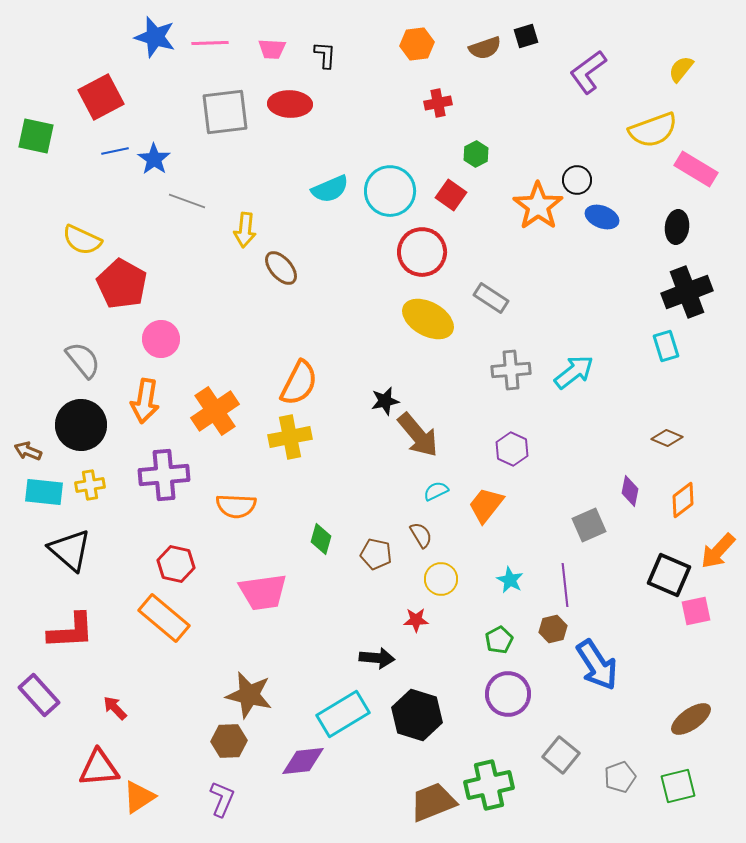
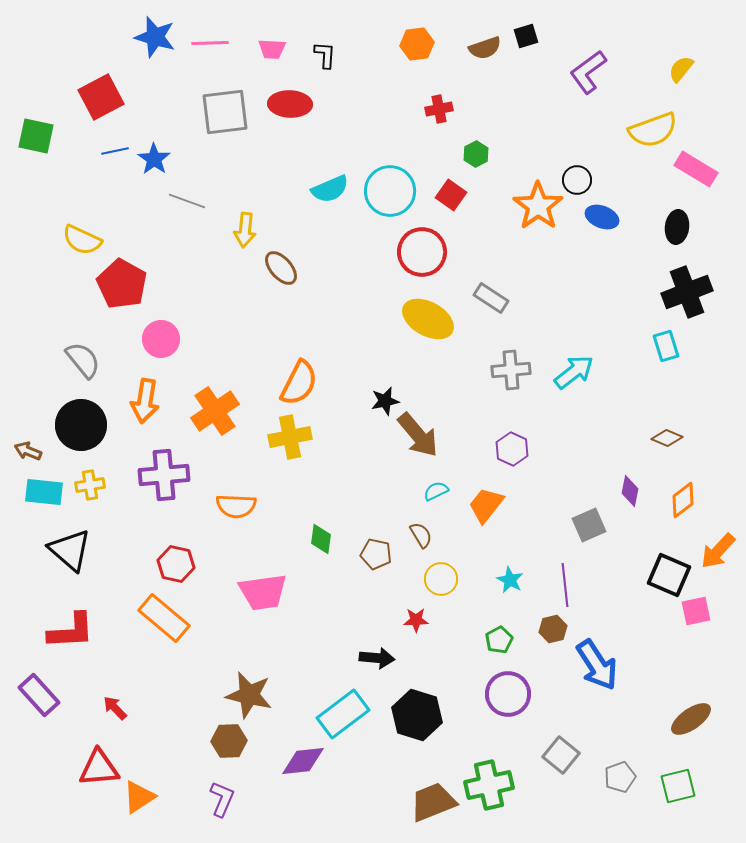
red cross at (438, 103): moved 1 px right, 6 px down
green diamond at (321, 539): rotated 8 degrees counterclockwise
cyan rectangle at (343, 714): rotated 6 degrees counterclockwise
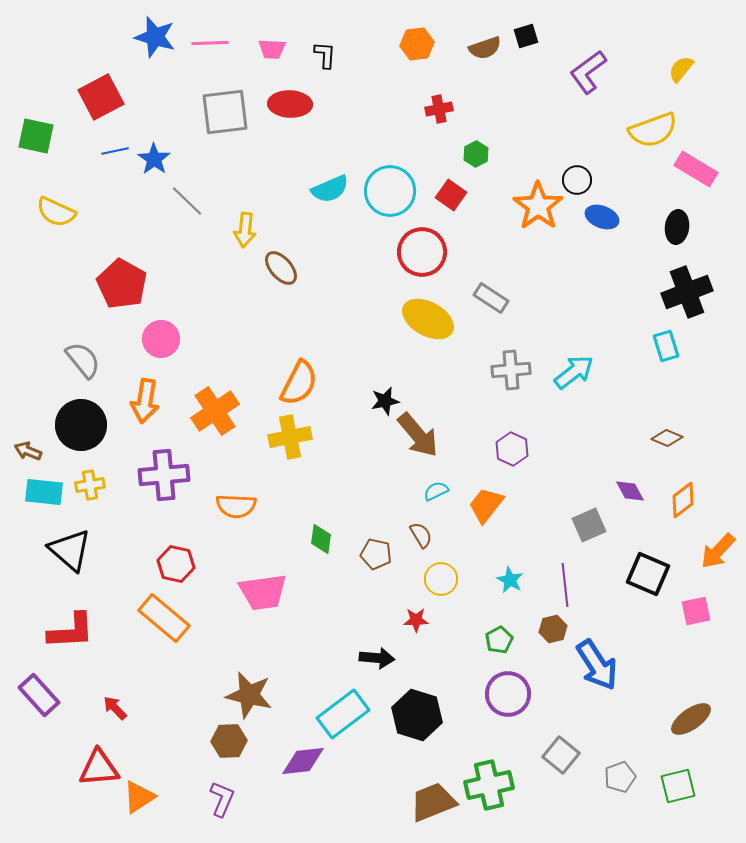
gray line at (187, 201): rotated 24 degrees clockwise
yellow semicircle at (82, 240): moved 26 px left, 28 px up
purple diamond at (630, 491): rotated 40 degrees counterclockwise
black square at (669, 575): moved 21 px left, 1 px up
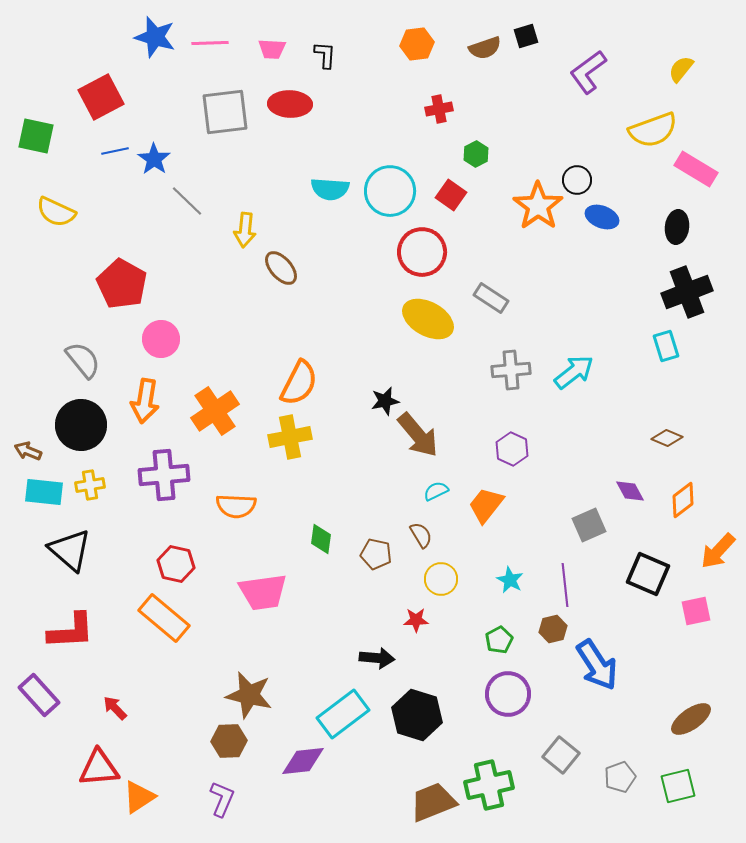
cyan semicircle at (330, 189): rotated 27 degrees clockwise
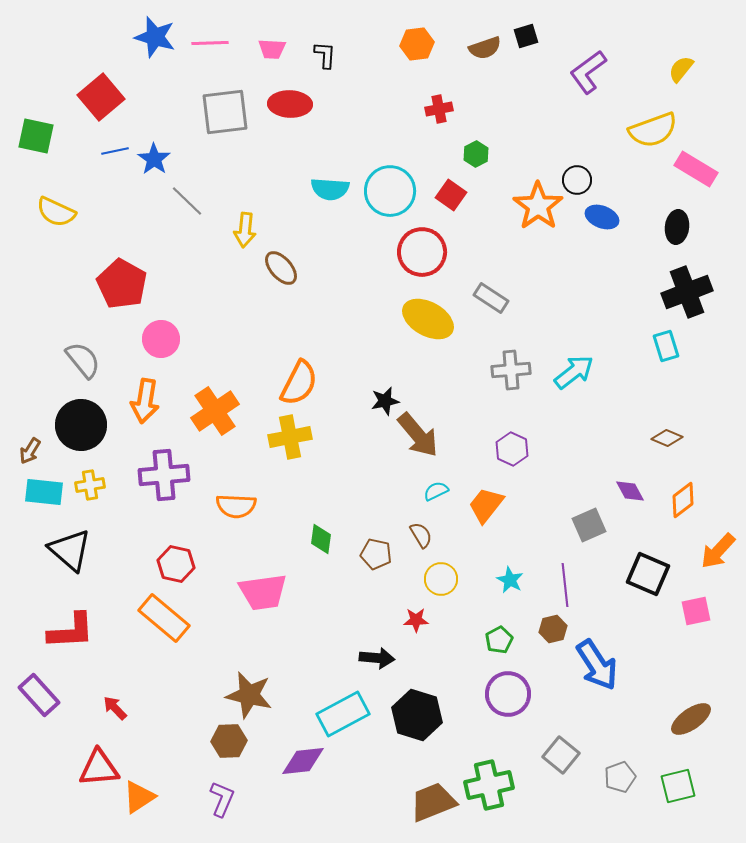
red square at (101, 97): rotated 12 degrees counterclockwise
brown arrow at (28, 451): moved 2 px right; rotated 80 degrees counterclockwise
cyan rectangle at (343, 714): rotated 9 degrees clockwise
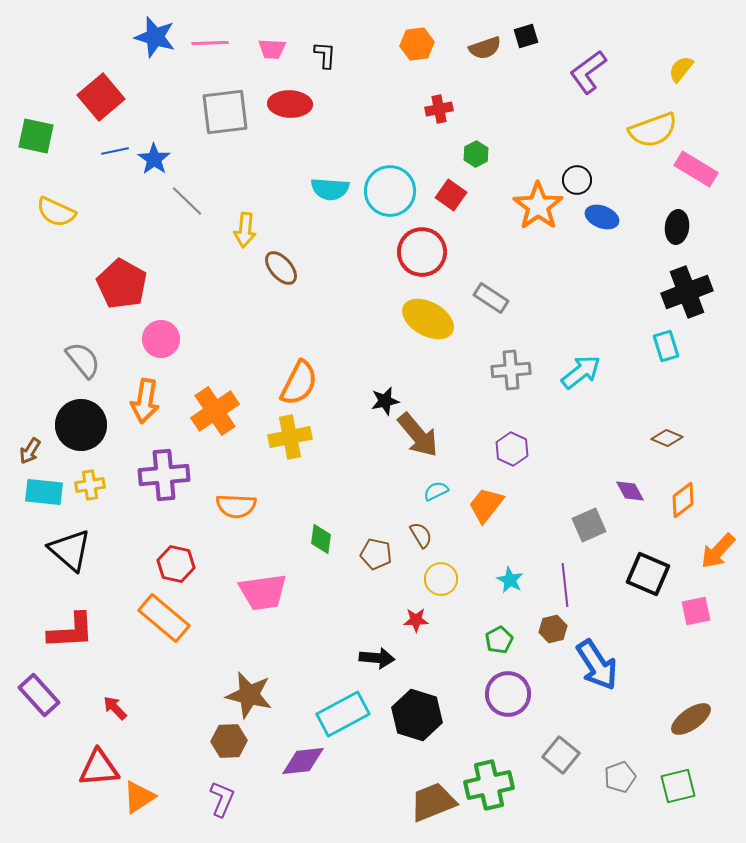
cyan arrow at (574, 372): moved 7 px right
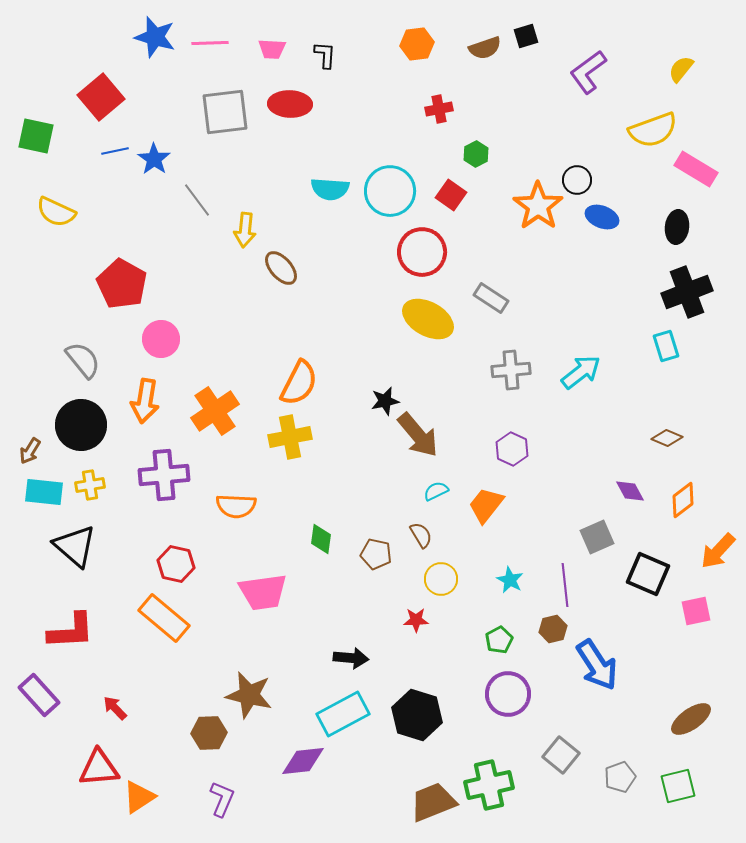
gray line at (187, 201): moved 10 px right, 1 px up; rotated 9 degrees clockwise
gray square at (589, 525): moved 8 px right, 12 px down
black triangle at (70, 550): moved 5 px right, 4 px up
black arrow at (377, 658): moved 26 px left
brown hexagon at (229, 741): moved 20 px left, 8 px up
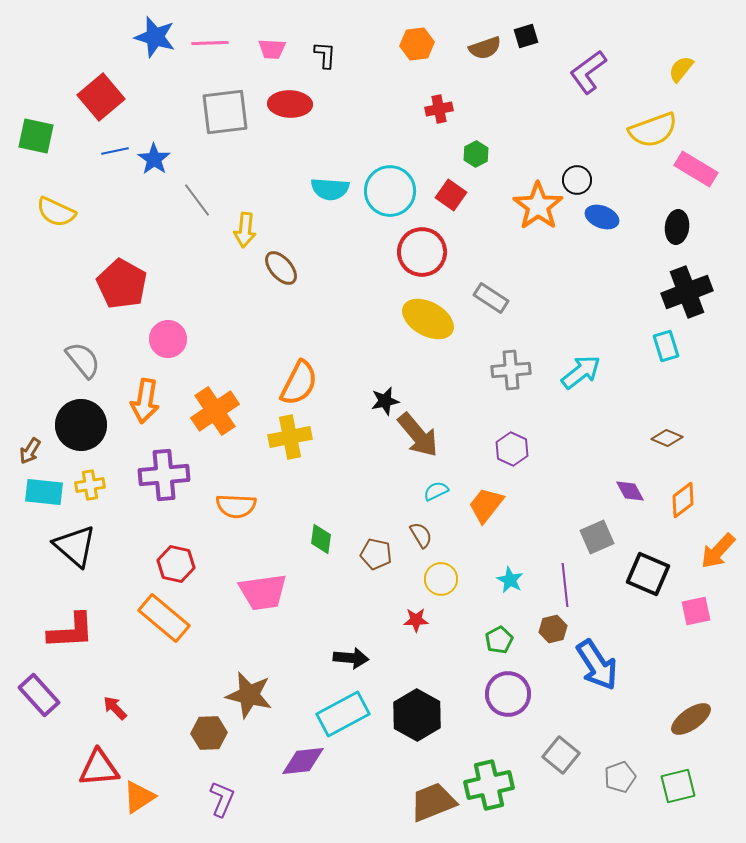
pink circle at (161, 339): moved 7 px right
black hexagon at (417, 715): rotated 12 degrees clockwise
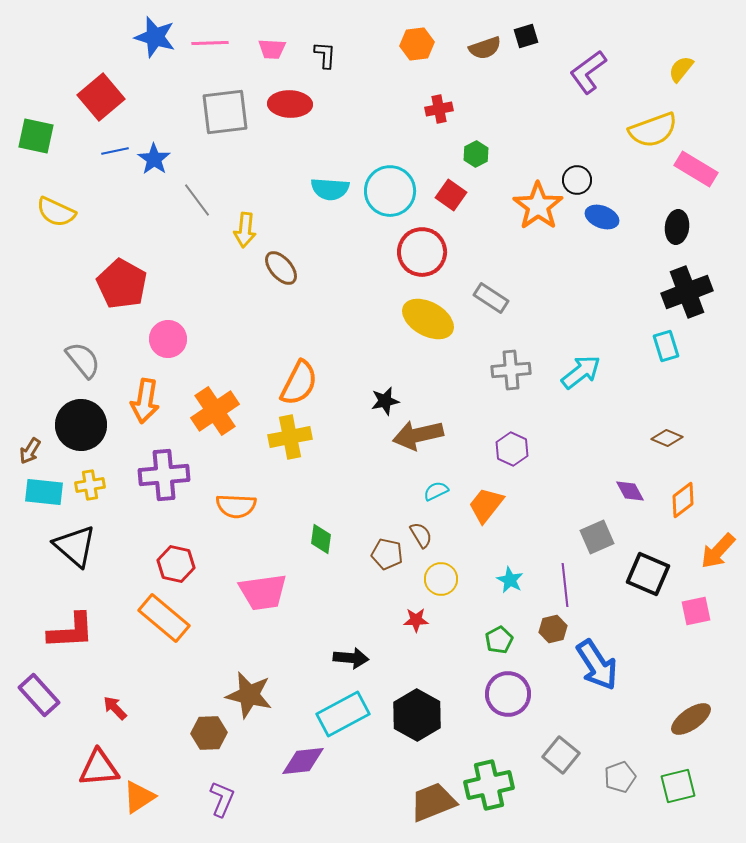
brown arrow at (418, 435): rotated 117 degrees clockwise
brown pentagon at (376, 554): moved 11 px right
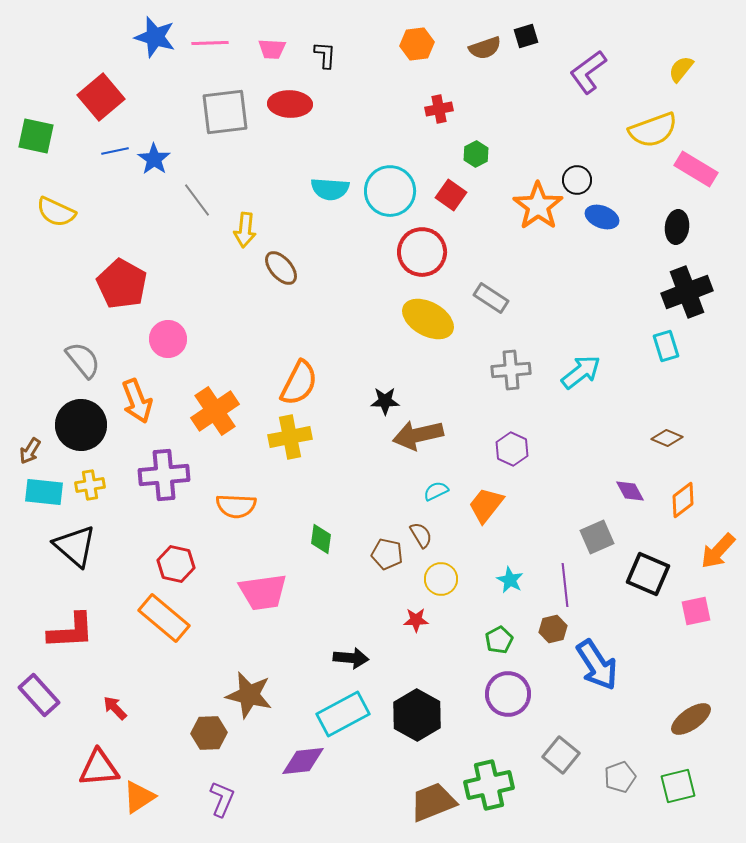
orange arrow at (145, 401): moved 8 px left; rotated 30 degrees counterclockwise
black star at (385, 401): rotated 12 degrees clockwise
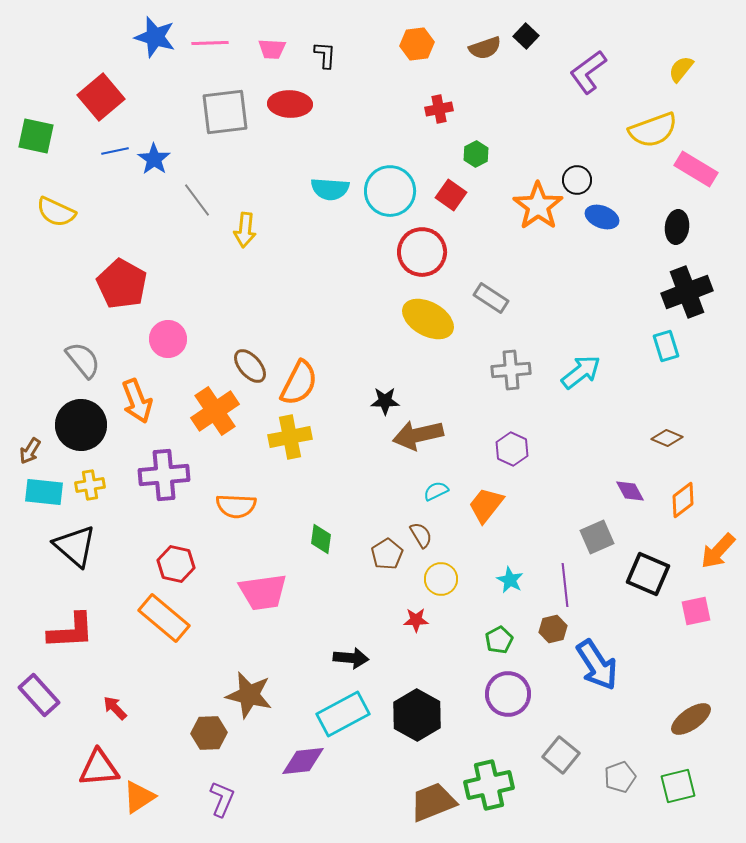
black square at (526, 36): rotated 30 degrees counterclockwise
brown ellipse at (281, 268): moved 31 px left, 98 px down
brown pentagon at (387, 554): rotated 28 degrees clockwise
